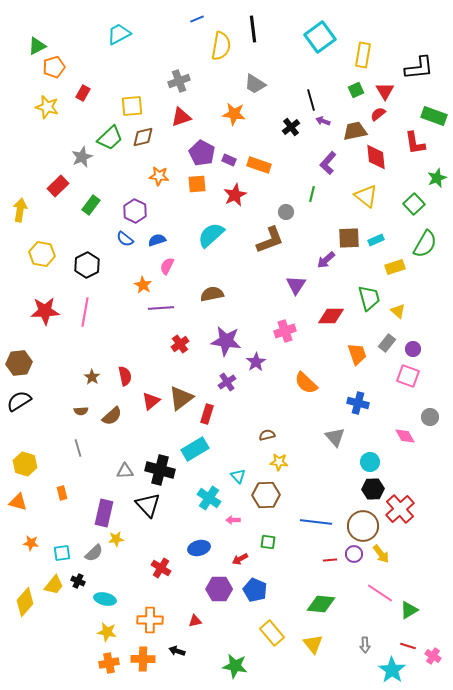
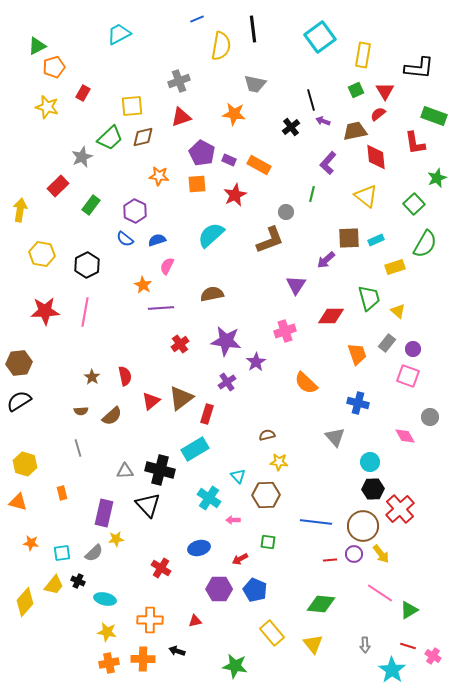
black L-shape at (419, 68): rotated 12 degrees clockwise
gray trapezoid at (255, 84): rotated 20 degrees counterclockwise
orange rectangle at (259, 165): rotated 10 degrees clockwise
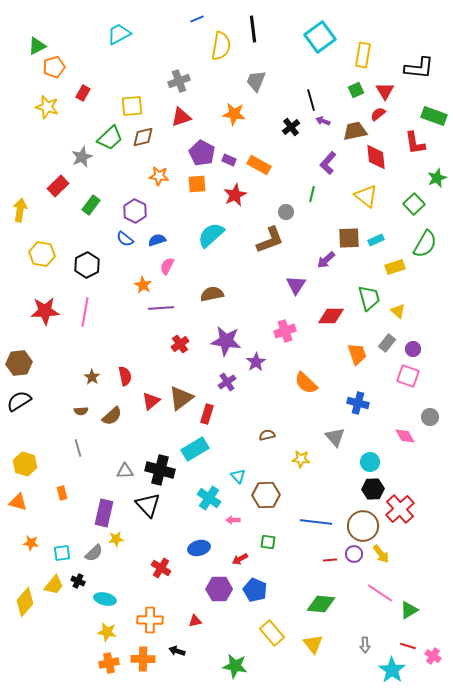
gray trapezoid at (255, 84): moved 1 px right, 3 px up; rotated 100 degrees clockwise
yellow star at (279, 462): moved 22 px right, 3 px up
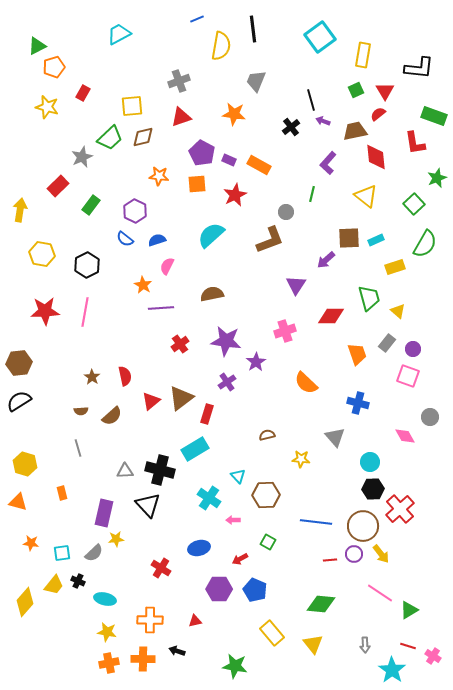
green square at (268, 542): rotated 21 degrees clockwise
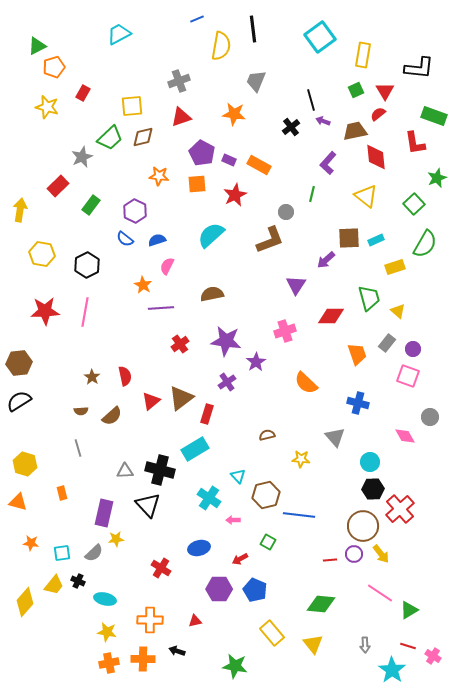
brown hexagon at (266, 495): rotated 12 degrees counterclockwise
blue line at (316, 522): moved 17 px left, 7 px up
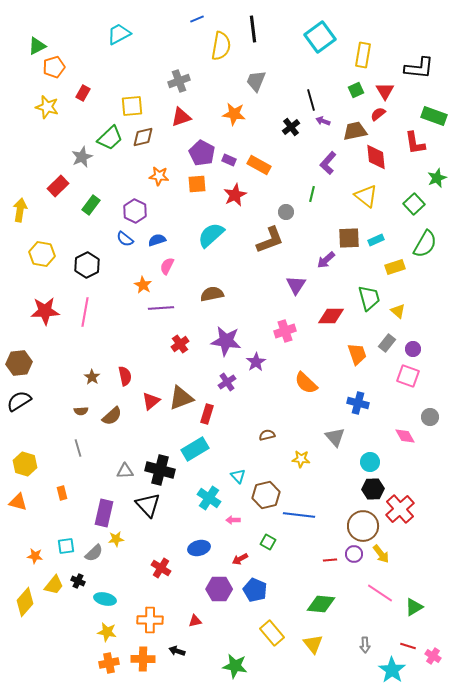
brown triangle at (181, 398): rotated 16 degrees clockwise
orange star at (31, 543): moved 4 px right, 13 px down
cyan square at (62, 553): moved 4 px right, 7 px up
green triangle at (409, 610): moved 5 px right, 3 px up
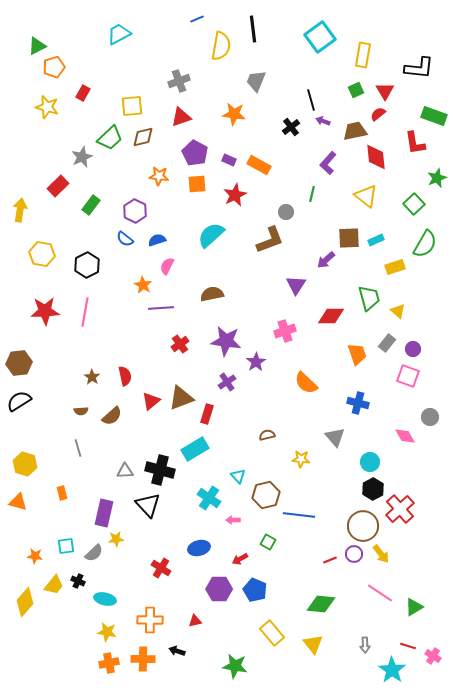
purple pentagon at (202, 153): moved 7 px left
black hexagon at (373, 489): rotated 25 degrees counterclockwise
red line at (330, 560): rotated 16 degrees counterclockwise
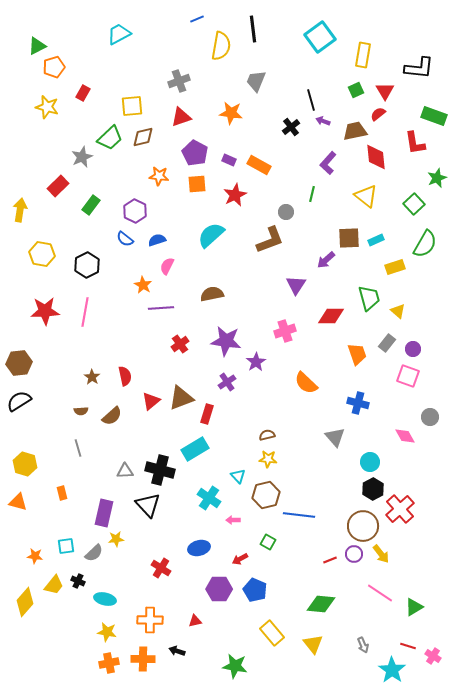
orange star at (234, 114): moved 3 px left, 1 px up
yellow star at (301, 459): moved 33 px left
gray arrow at (365, 645): moved 2 px left; rotated 21 degrees counterclockwise
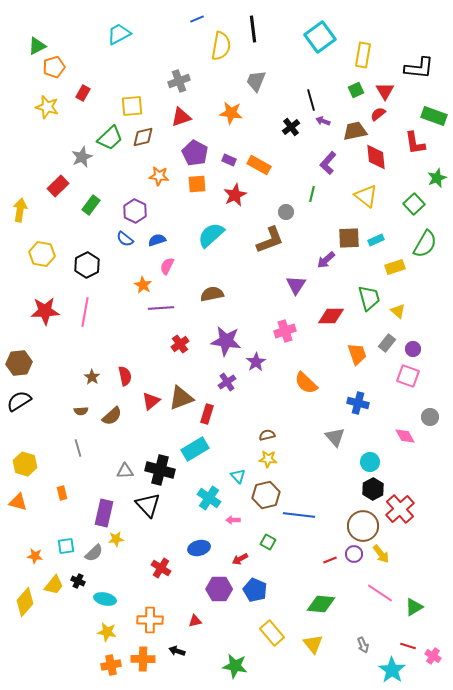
orange cross at (109, 663): moved 2 px right, 2 px down
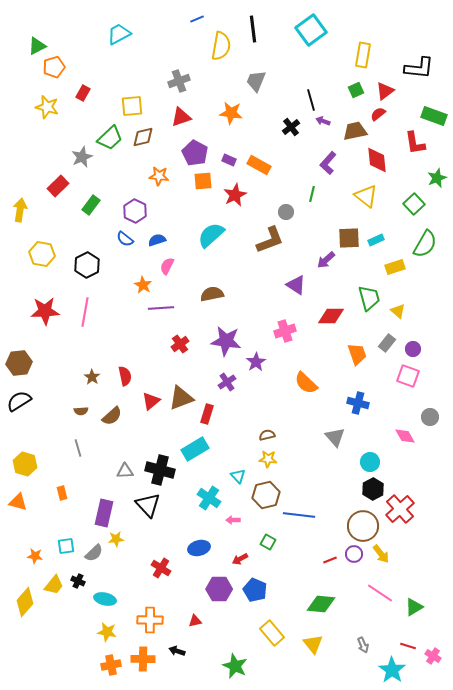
cyan square at (320, 37): moved 9 px left, 7 px up
red triangle at (385, 91): rotated 24 degrees clockwise
red diamond at (376, 157): moved 1 px right, 3 px down
orange square at (197, 184): moved 6 px right, 3 px up
purple triangle at (296, 285): rotated 30 degrees counterclockwise
green star at (235, 666): rotated 15 degrees clockwise
